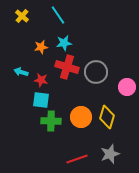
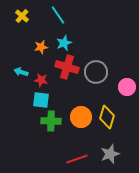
cyan star: rotated 14 degrees counterclockwise
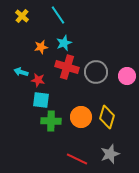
red star: moved 3 px left
pink circle: moved 11 px up
red line: rotated 45 degrees clockwise
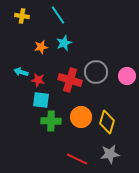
yellow cross: rotated 32 degrees counterclockwise
red cross: moved 3 px right, 13 px down
yellow diamond: moved 5 px down
gray star: rotated 12 degrees clockwise
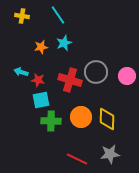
cyan square: rotated 18 degrees counterclockwise
yellow diamond: moved 3 px up; rotated 15 degrees counterclockwise
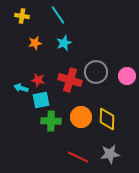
orange star: moved 6 px left, 4 px up
cyan arrow: moved 16 px down
red line: moved 1 px right, 2 px up
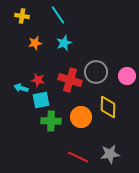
yellow diamond: moved 1 px right, 12 px up
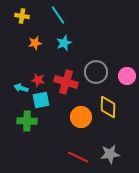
red cross: moved 4 px left, 2 px down
green cross: moved 24 px left
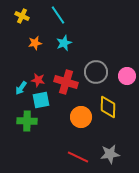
yellow cross: rotated 16 degrees clockwise
cyan arrow: rotated 72 degrees counterclockwise
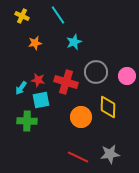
cyan star: moved 10 px right, 1 px up
